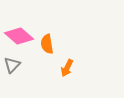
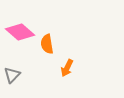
pink diamond: moved 1 px right, 4 px up
gray triangle: moved 10 px down
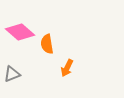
gray triangle: moved 1 px up; rotated 24 degrees clockwise
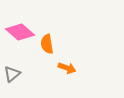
orange arrow: rotated 96 degrees counterclockwise
gray triangle: rotated 18 degrees counterclockwise
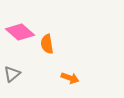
orange arrow: moved 3 px right, 10 px down
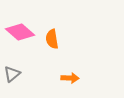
orange semicircle: moved 5 px right, 5 px up
orange arrow: rotated 18 degrees counterclockwise
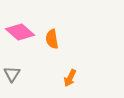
gray triangle: rotated 18 degrees counterclockwise
orange arrow: rotated 114 degrees clockwise
